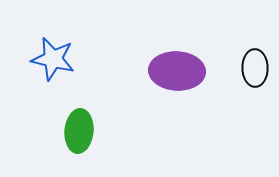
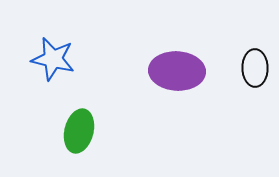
green ellipse: rotated 9 degrees clockwise
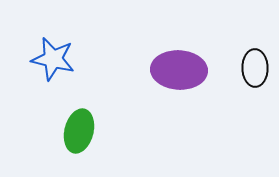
purple ellipse: moved 2 px right, 1 px up
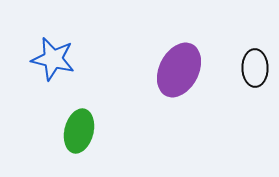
purple ellipse: rotated 66 degrees counterclockwise
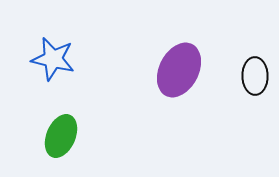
black ellipse: moved 8 px down
green ellipse: moved 18 px left, 5 px down; rotated 9 degrees clockwise
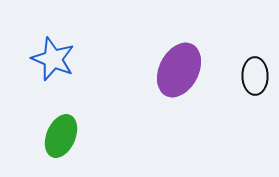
blue star: rotated 9 degrees clockwise
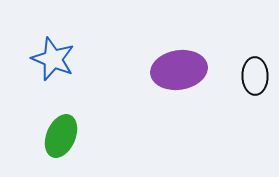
purple ellipse: rotated 54 degrees clockwise
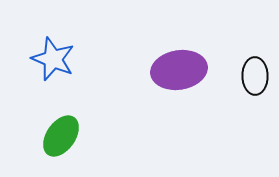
green ellipse: rotated 12 degrees clockwise
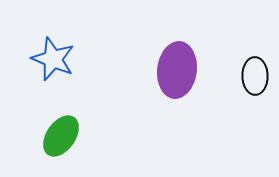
purple ellipse: moved 2 px left; rotated 74 degrees counterclockwise
